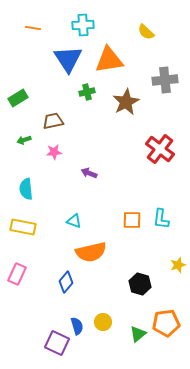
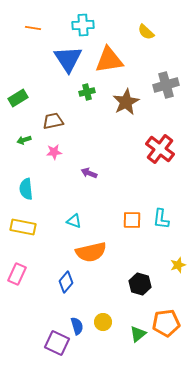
gray cross: moved 1 px right, 5 px down; rotated 10 degrees counterclockwise
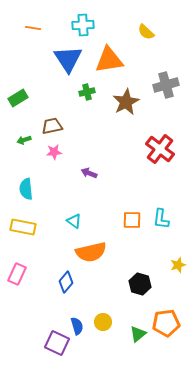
brown trapezoid: moved 1 px left, 5 px down
cyan triangle: rotated 14 degrees clockwise
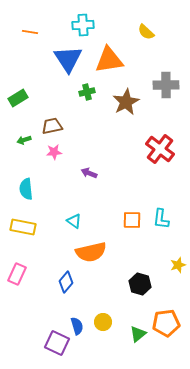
orange line: moved 3 px left, 4 px down
gray cross: rotated 15 degrees clockwise
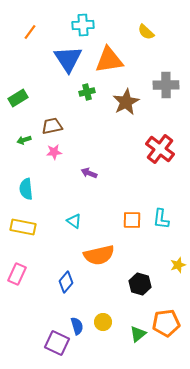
orange line: rotated 63 degrees counterclockwise
orange semicircle: moved 8 px right, 3 px down
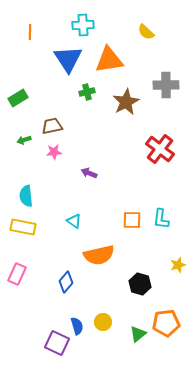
orange line: rotated 35 degrees counterclockwise
cyan semicircle: moved 7 px down
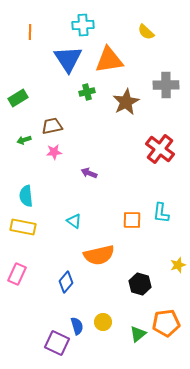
cyan L-shape: moved 6 px up
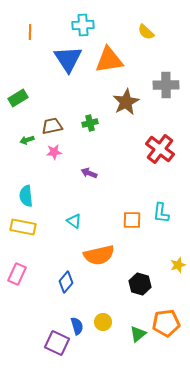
green cross: moved 3 px right, 31 px down
green arrow: moved 3 px right
